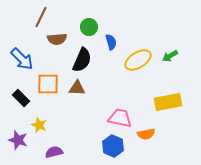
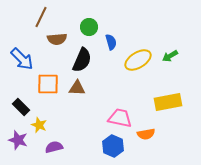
black rectangle: moved 9 px down
purple semicircle: moved 5 px up
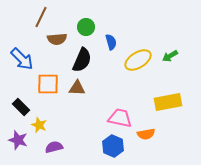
green circle: moved 3 px left
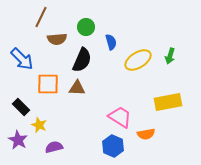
green arrow: rotated 42 degrees counterclockwise
pink trapezoid: moved 1 px up; rotated 20 degrees clockwise
purple star: rotated 12 degrees clockwise
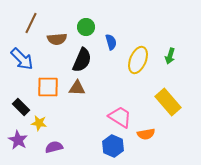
brown line: moved 10 px left, 6 px down
yellow ellipse: rotated 36 degrees counterclockwise
orange square: moved 3 px down
yellow rectangle: rotated 60 degrees clockwise
yellow star: moved 2 px up; rotated 14 degrees counterclockwise
